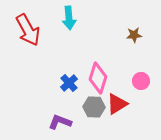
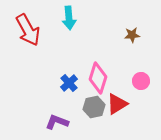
brown star: moved 2 px left
gray hexagon: rotated 15 degrees counterclockwise
purple L-shape: moved 3 px left
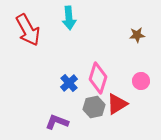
brown star: moved 5 px right
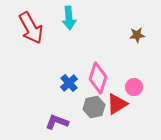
red arrow: moved 3 px right, 2 px up
pink circle: moved 7 px left, 6 px down
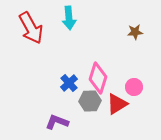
brown star: moved 2 px left, 3 px up
gray hexagon: moved 4 px left, 6 px up; rotated 10 degrees clockwise
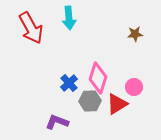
brown star: moved 2 px down
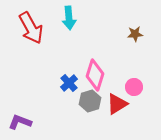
pink diamond: moved 3 px left, 3 px up
gray hexagon: rotated 15 degrees counterclockwise
purple L-shape: moved 37 px left
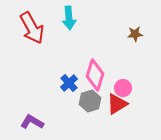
red arrow: moved 1 px right
pink circle: moved 11 px left, 1 px down
purple L-shape: moved 12 px right; rotated 10 degrees clockwise
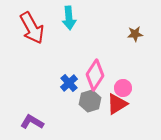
pink diamond: rotated 16 degrees clockwise
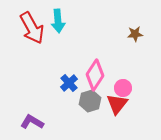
cyan arrow: moved 11 px left, 3 px down
red triangle: rotated 20 degrees counterclockwise
